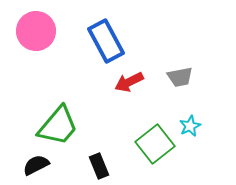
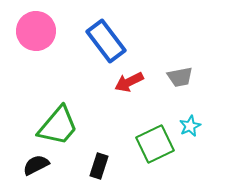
blue rectangle: rotated 9 degrees counterclockwise
green square: rotated 12 degrees clockwise
black rectangle: rotated 40 degrees clockwise
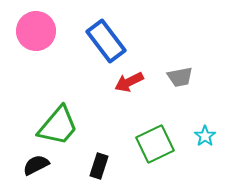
cyan star: moved 15 px right, 10 px down; rotated 10 degrees counterclockwise
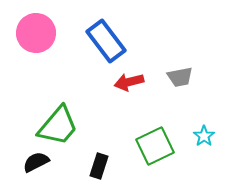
pink circle: moved 2 px down
red arrow: rotated 12 degrees clockwise
cyan star: moved 1 px left
green square: moved 2 px down
black semicircle: moved 3 px up
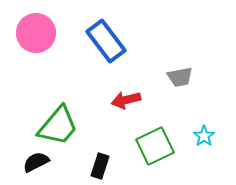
red arrow: moved 3 px left, 18 px down
black rectangle: moved 1 px right
